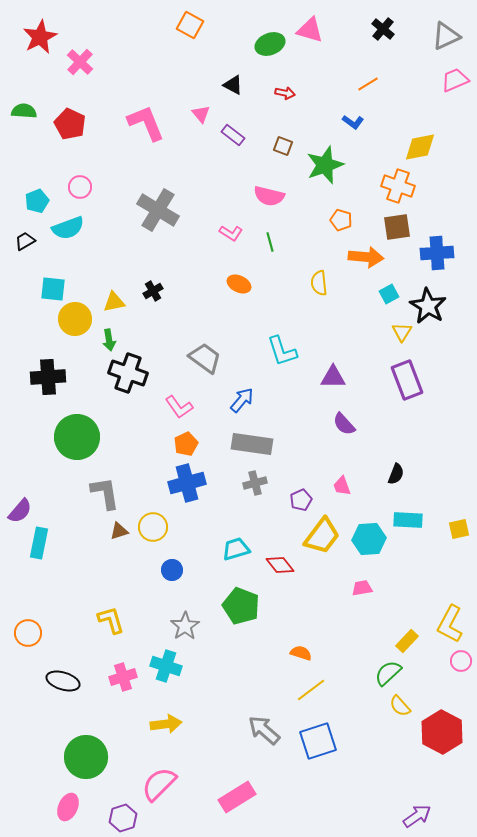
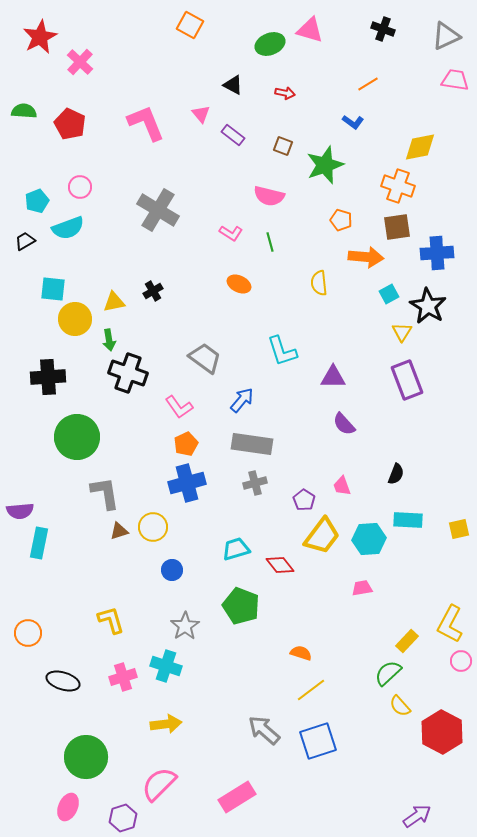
black cross at (383, 29): rotated 20 degrees counterclockwise
pink trapezoid at (455, 80): rotated 32 degrees clockwise
purple pentagon at (301, 500): moved 3 px right; rotated 15 degrees counterclockwise
purple semicircle at (20, 511): rotated 44 degrees clockwise
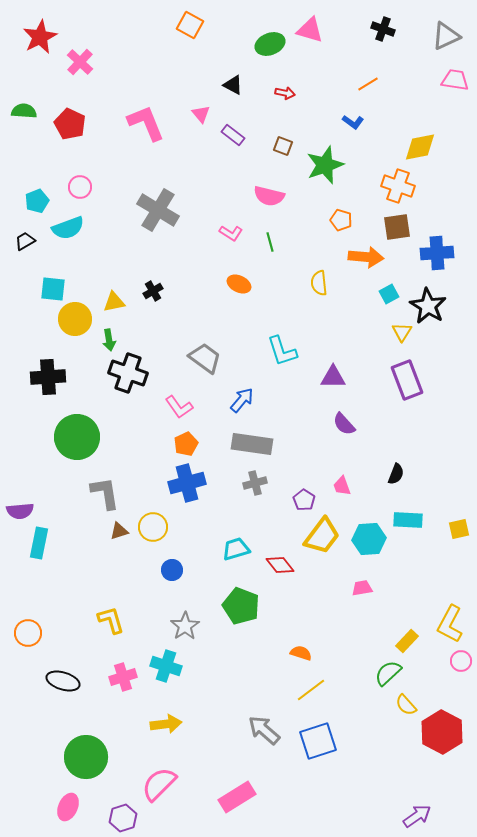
yellow semicircle at (400, 706): moved 6 px right, 1 px up
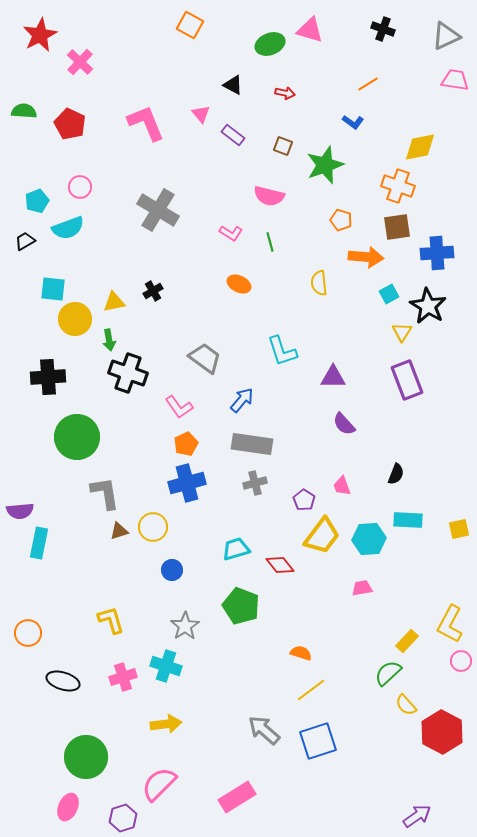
red star at (40, 37): moved 2 px up
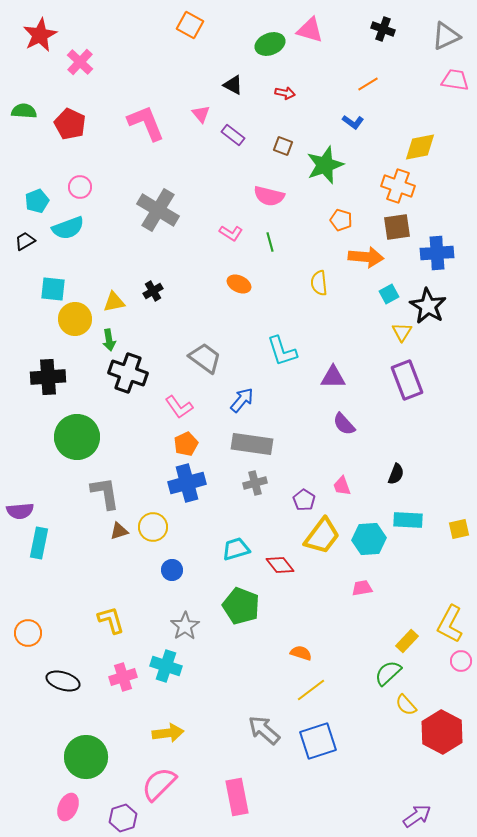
yellow arrow at (166, 724): moved 2 px right, 9 px down
pink rectangle at (237, 797): rotated 69 degrees counterclockwise
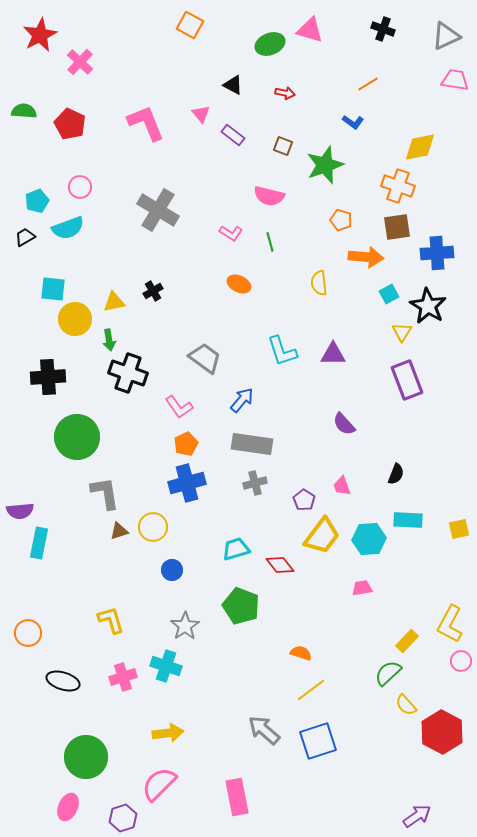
black trapezoid at (25, 241): moved 4 px up
purple triangle at (333, 377): moved 23 px up
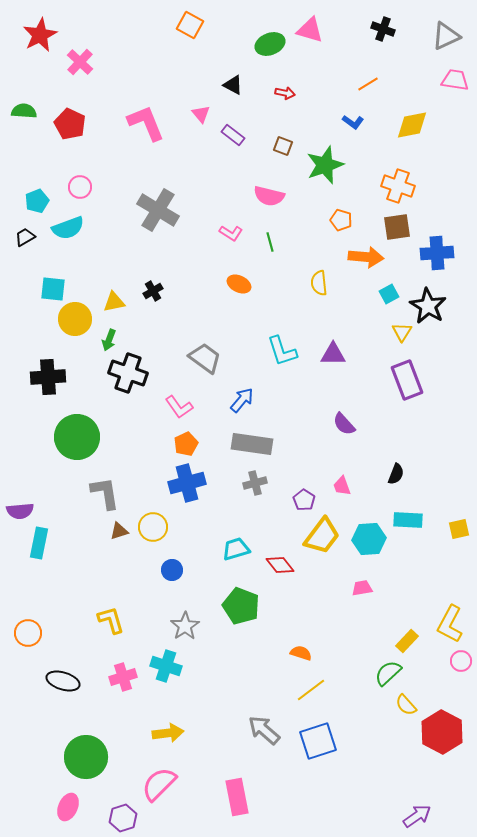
yellow diamond at (420, 147): moved 8 px left, 22 px up
green arrow at (109, 340): rotated 30 degrees clockwise
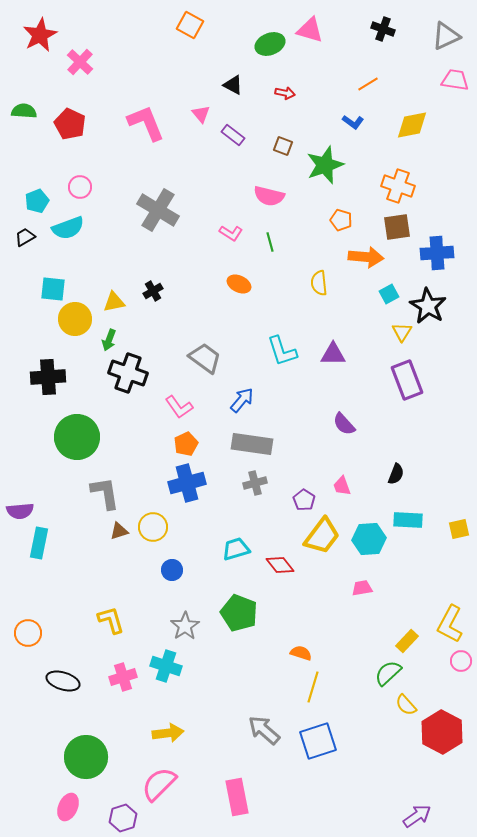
green pentagon at (241, 606): moved 2 px left, 7 px down
yellow line at (311, 690): moved 2 px right, 3 px up; rotated 36 degrees counterclockwise
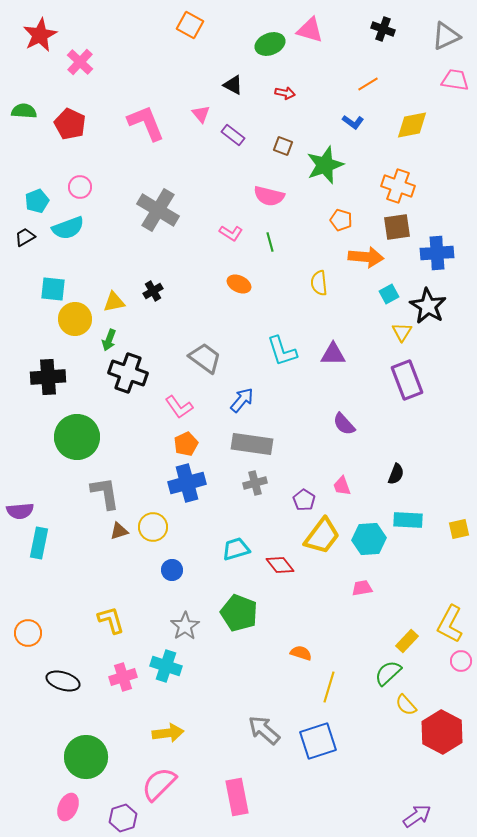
yellow line at (313, 687): moved 16 px right
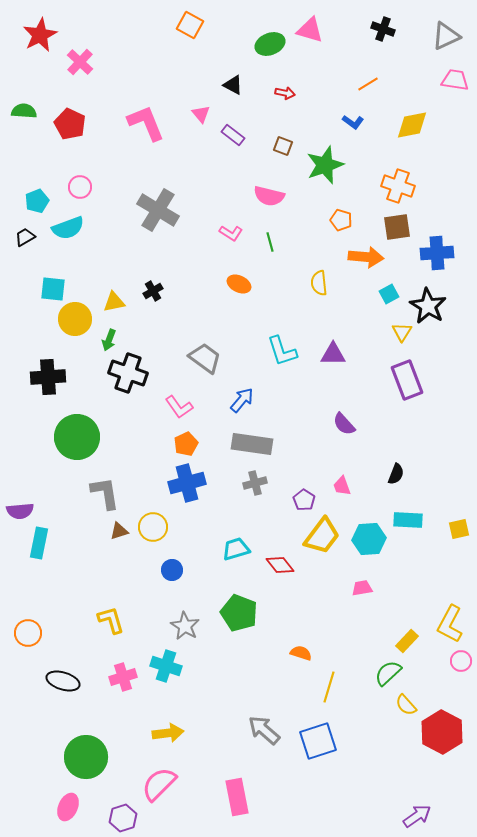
gray star at (185, 626): rotated 8 degrees counterclockwise
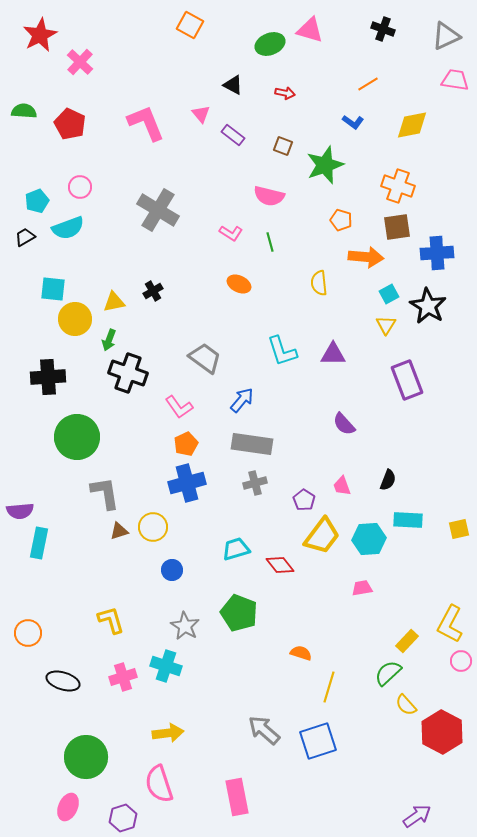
yellow triangle at (402, 332): moved 16 px left, 7 px up
black semicircle at (396, 474): moved 8 px left, 6 px down
pink semicircle at (159, 784): rotated 63 degrees counterclockwise
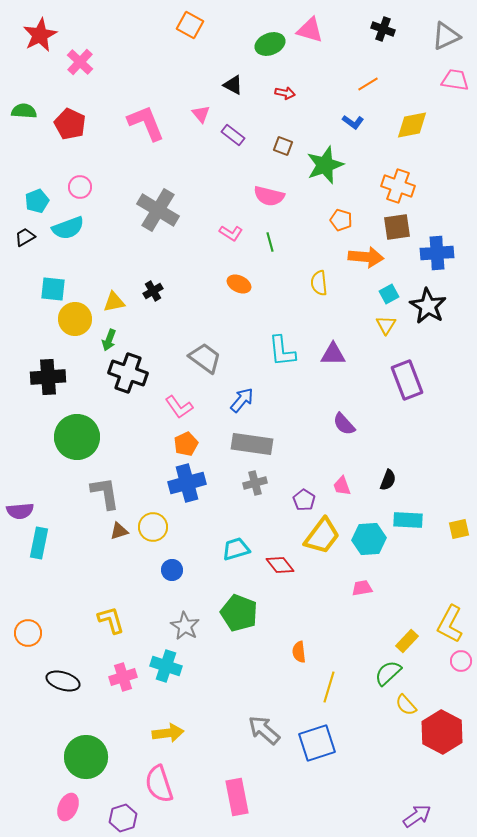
cyan L-shape at (282, 351): rotated 12 degrees clockwise
orange semicircle at (301, 653): moved 2 px left, 1 px up; rotated 115 degrees counterclockwise
blue square at (318, 741): moved 1 px left, 2 px down
